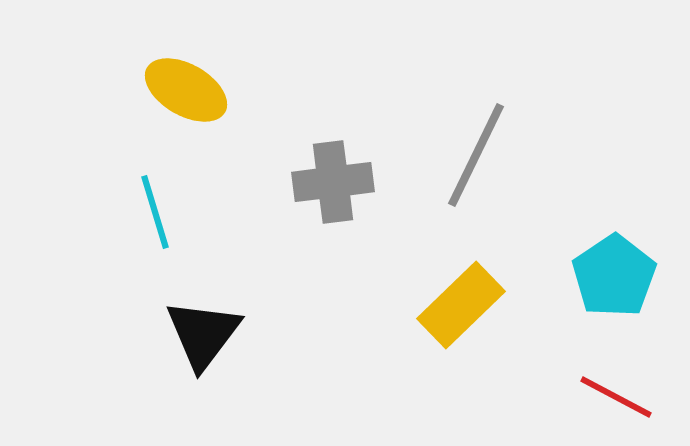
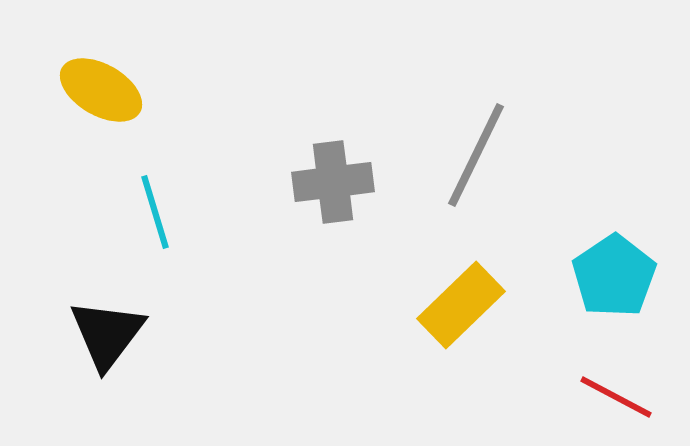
yellow ellipse: moved 85 px left
black triangle: moved 96 px left
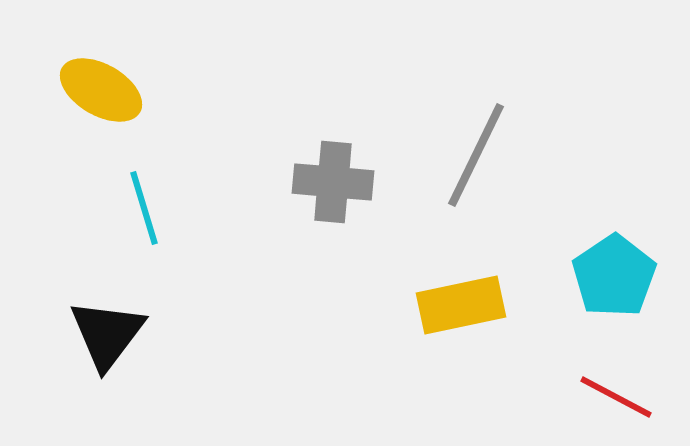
gray cross: rotated 12 degrees clockwise
cyan line: moved 11 px left, 4 px up
yellow rectangle: rotated 32 degrees clockwise
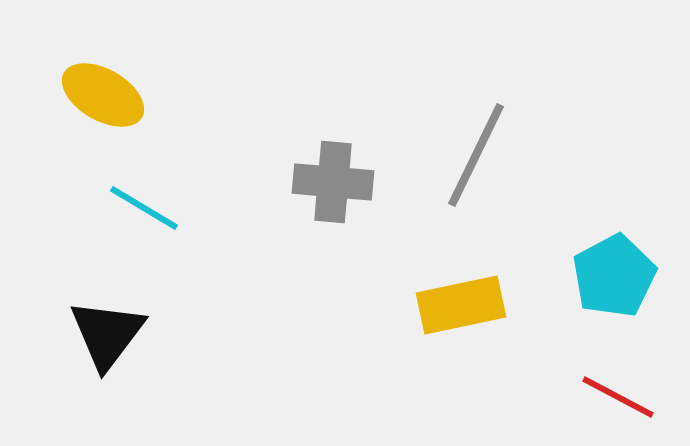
yellow ellipse: moved 2 px right, 5 px down
cyan line: rotated 42 degrees counterclockwise
cyan pentagon: rotated 6 degrees clockwise
red line: moved 2 px right
